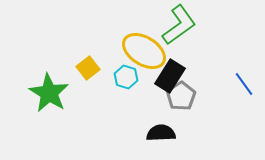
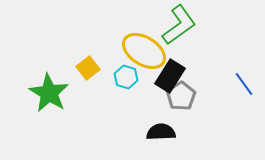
black semicircle: moved 1 px up
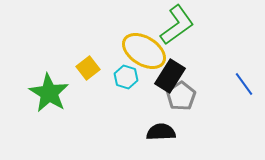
green L-shape: moved 2 px left
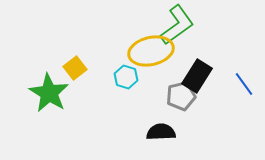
yellow ellipse: moved 7 px right; rotated 45 degrees counterclockwise
yellow square: moved 13 px left
black rectangle: moved 27 px right
gray pentagon: rotated 20 degrees clockwise
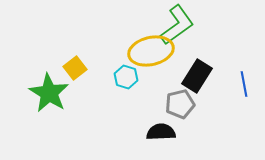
blue line: rotated 25 degrees clockwise
gray pentagon: moved 1 px left, 8 px down
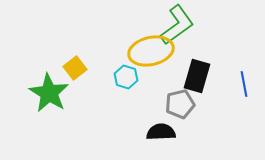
black rectangle: rotated 16 degrees counterclockwise
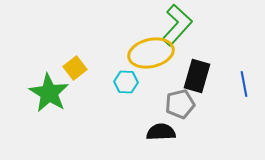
green L-shape: rotated 12 degrees counterclockwise
yellow ellipse: moved 2 px down
cyan hexagon: moved 5 px down; rotated 15 degrees counterclockwise
